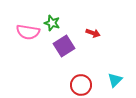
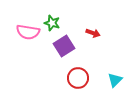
red circle: moved 3 px left, 7 px up
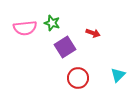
pink semicircle: moved 3 px left, 4 px up; rotated 15 degrees counterclockwise
purple square: moved 1 px right, 1 px down
cyan triangle: moved 3 px right, 5 px up
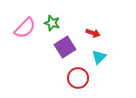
pink semicircle: rotated 40 degrees counterclockwise
cyan triangle: moved 19 px left, 18 px up
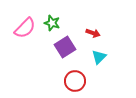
red circle: moved 3 px left, 3 px down
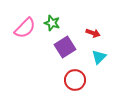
red circle: moved 1 px up
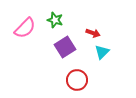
green star: moved 3 px right, 3 px up
cyan triangle: moved 3 px right, 5 px up
red circle: moved 2 px right
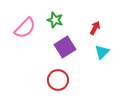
red arrow: moved 2 px right, 5 px up; rotated 80 degrees counterclockwise
red circle: moved 19 px left
